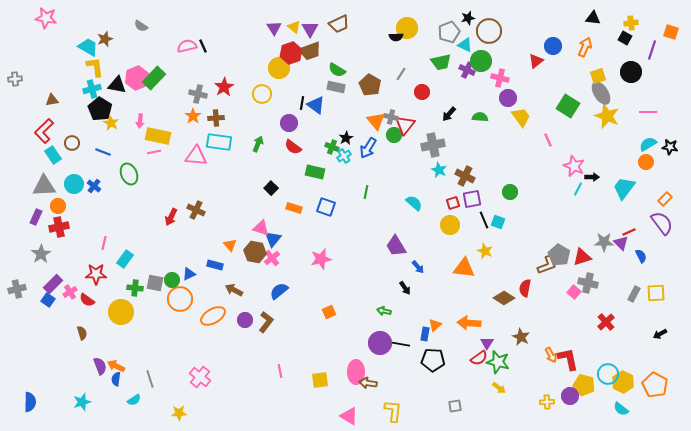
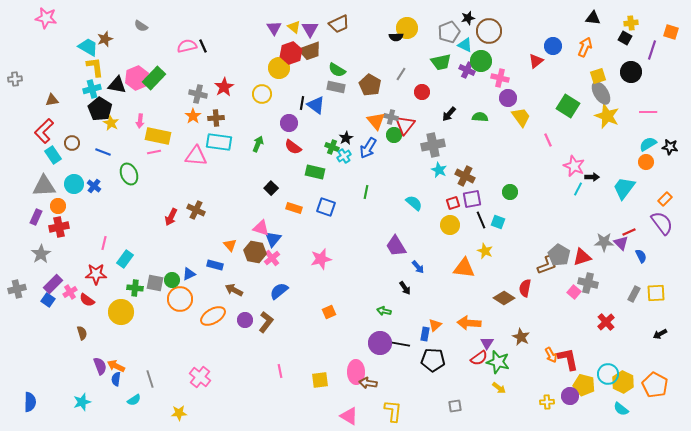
black line at (484, 220): moved 3 px left
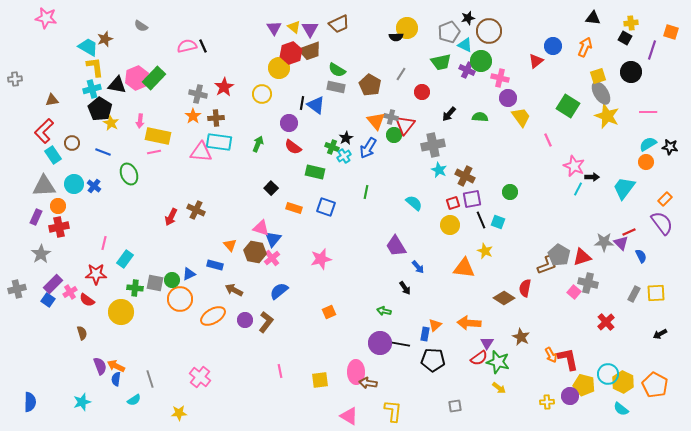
pink triangle at (196, 156): moved 5 px right, 4 px up
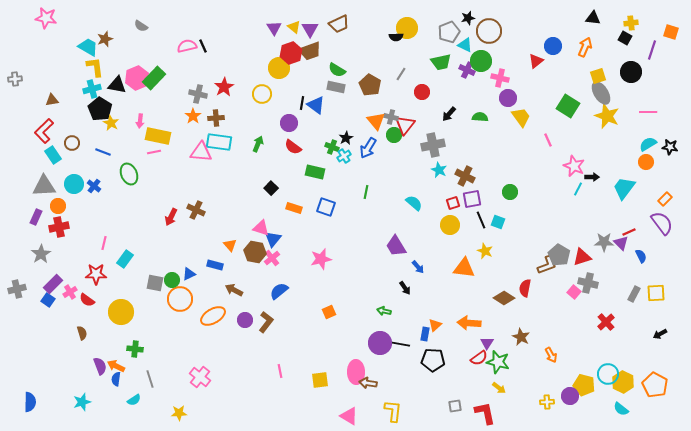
green cross at (135, 288): moved 61 px down
red L-shape at (568, 359): moved 83 px left, 54 px down
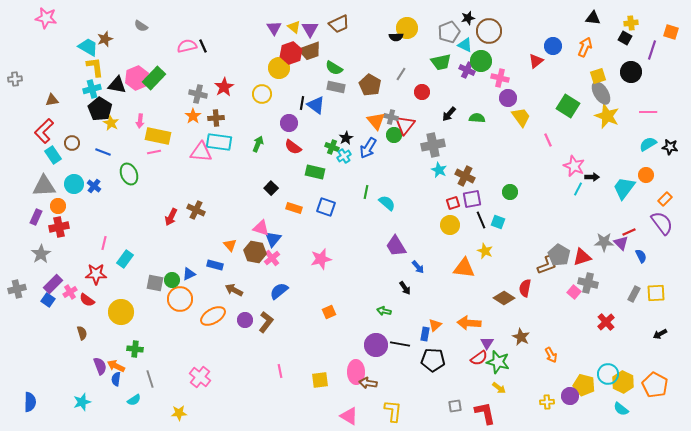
green semicircle at (337, 70): moved 3 px left, 2 px up
green semicircle at (480, 117): moved 3 px left, 1 px down
orange circle at (646, 162): moved 13 px down
cyan semicircle at (414, 203): moved 27 px left
purple circle at (380, 343): moved 4 px left, 2 px down
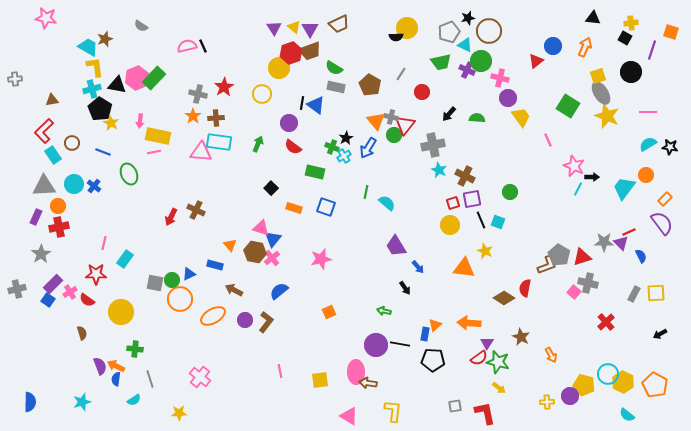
cyan semicircle at (621, 409): moved 6 px right, 6 px down
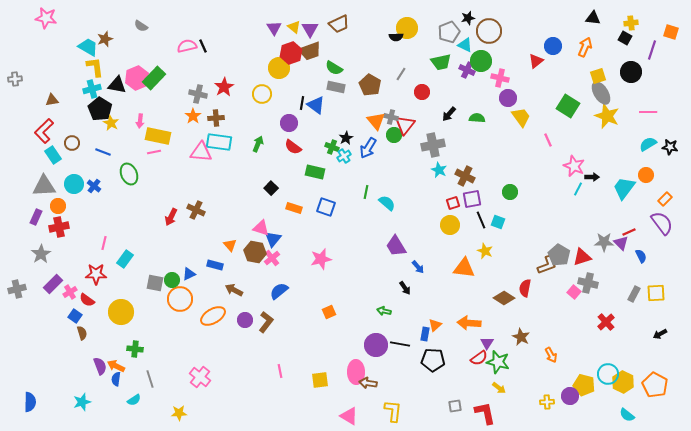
blue square at (48, 300): moved 27 px right, 16 px down
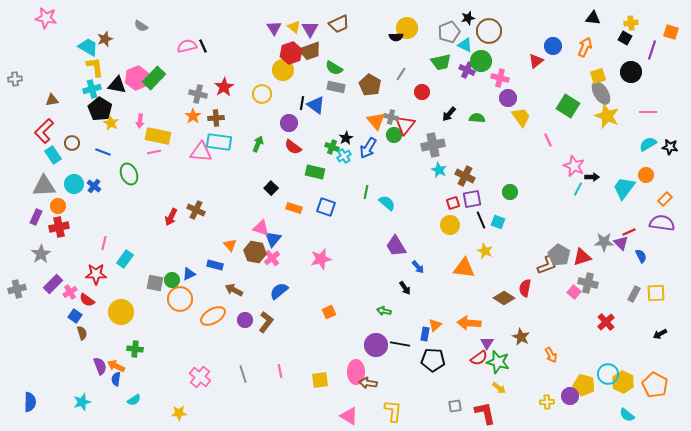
yellow circle at (279, 68): moved 4 px right, 2 px down
purple semicircle at (662, 223): rotated 45 degrees counterclockwise
gray line at (150, 379): moved 93 px right, 5 px up
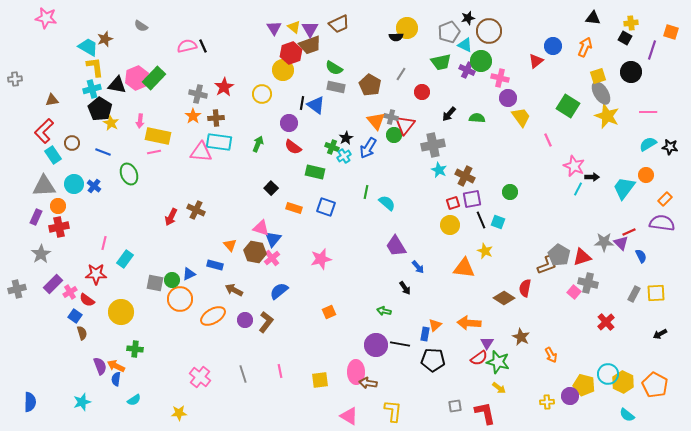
brown trapezoid at (310, 51): moved 6 px up
